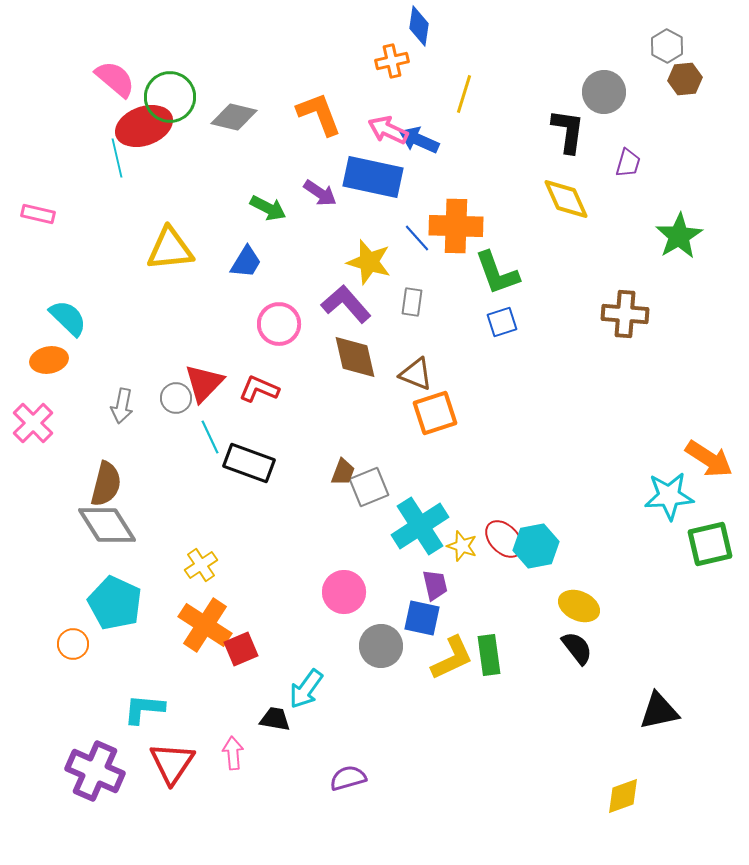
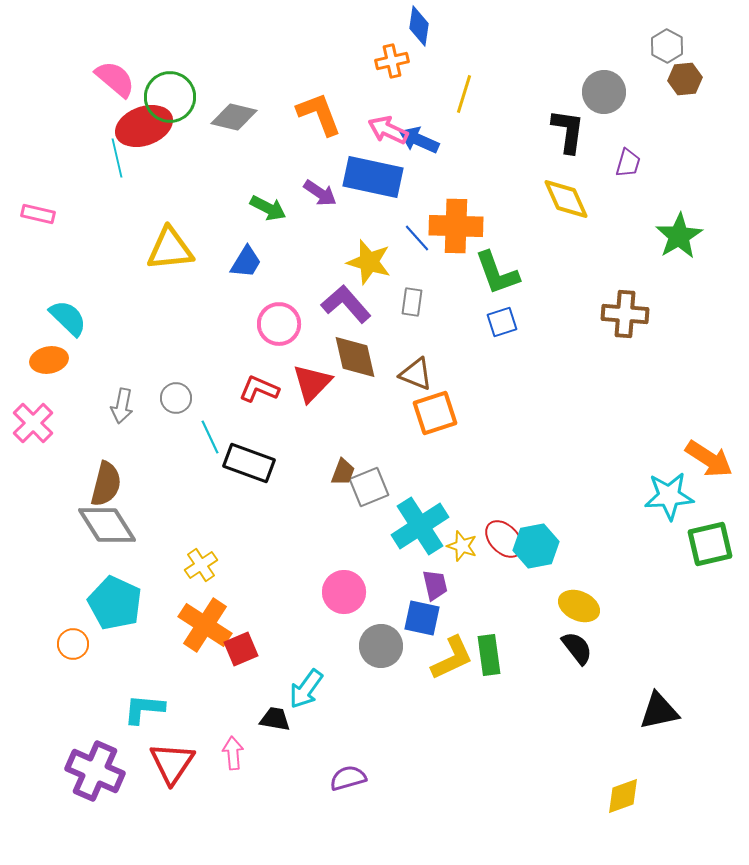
red triangle at (204, 383): moved 108 px right
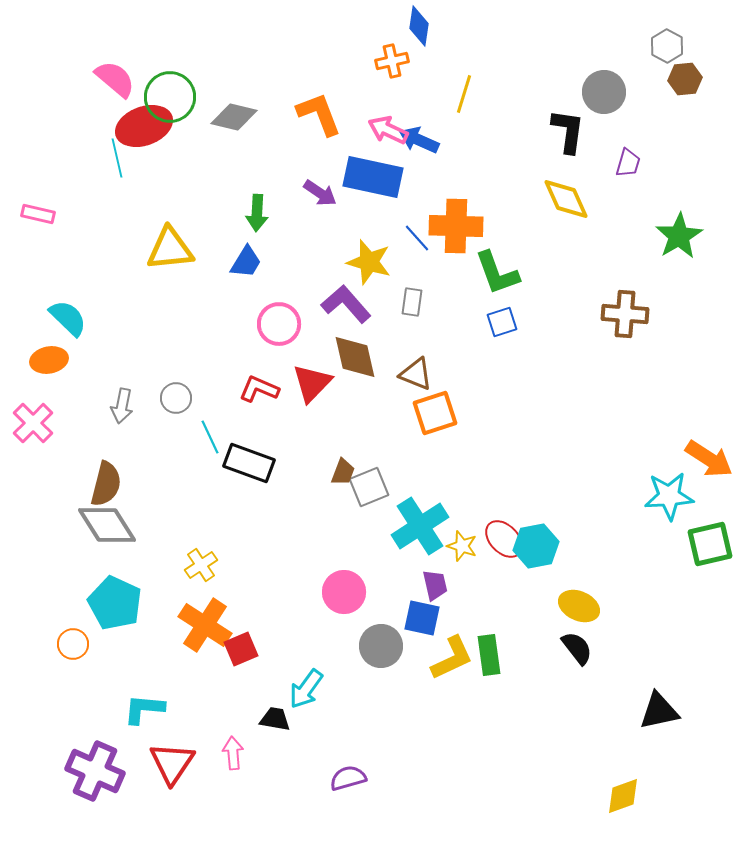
green arrow at (268, 208): moved 11 px left, 5 px down; rotated 66 degrees clockwise
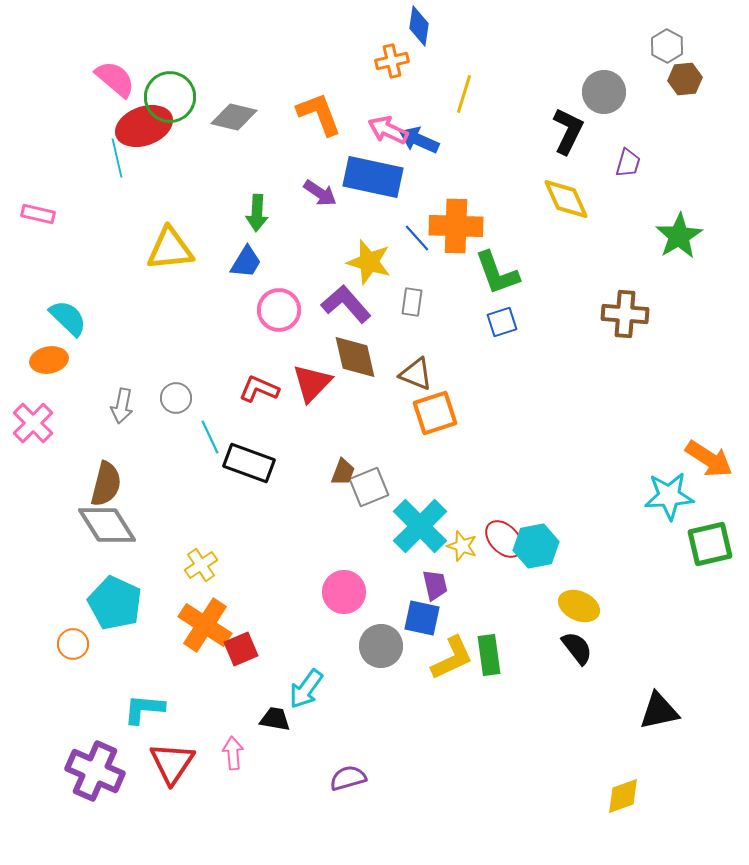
black L-shape at (568, 131): rotated 18 degrees clockwise
pink circle at (279, 324): moved 14 px up
cyan cross at (420, 526): rotated 12 degrees counterclockwise
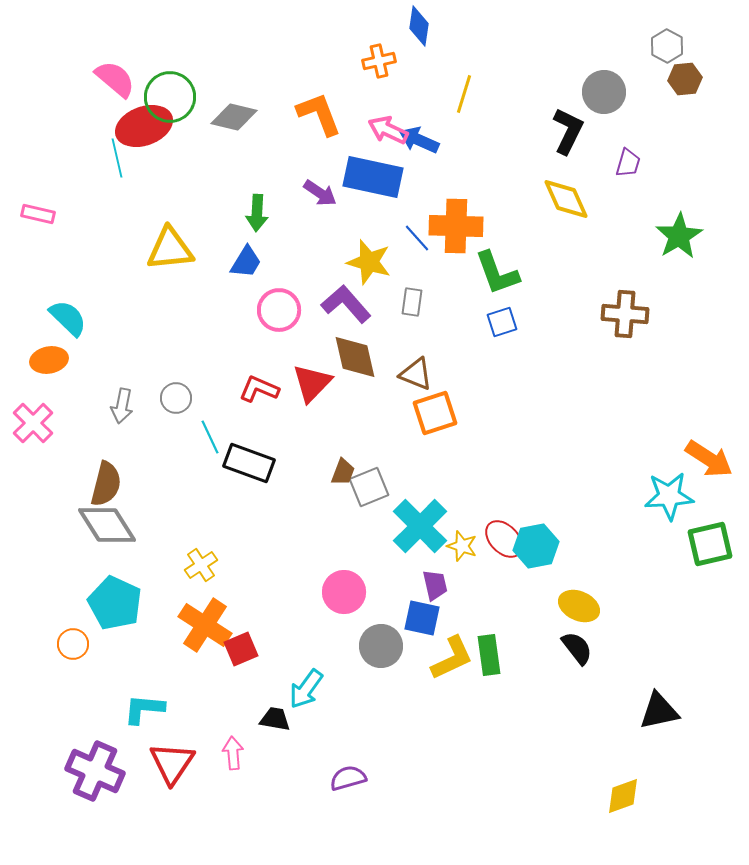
orange cross at (392, 61): moved 13 px left
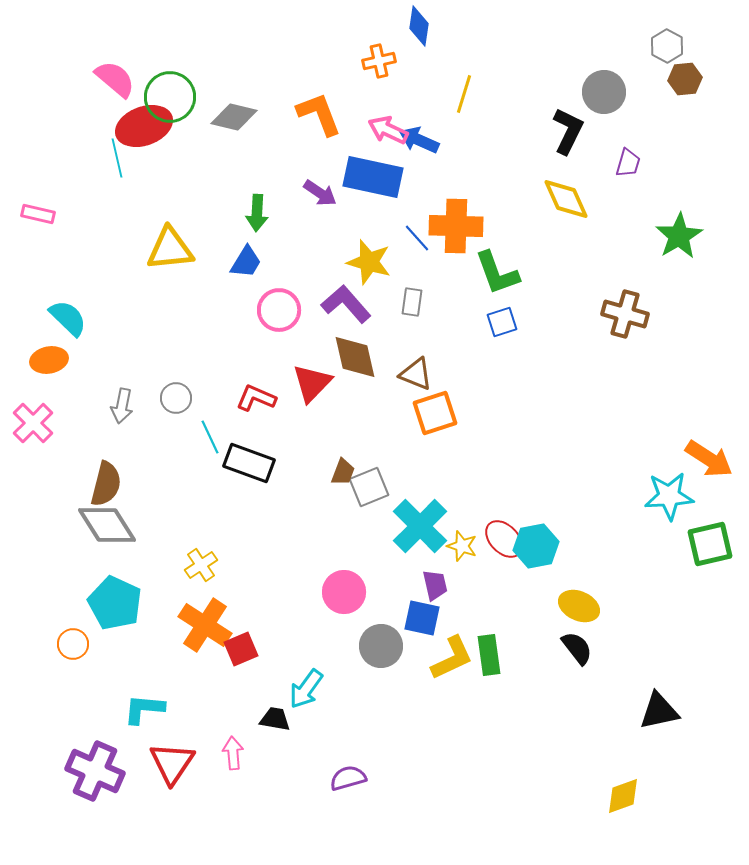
brown cross at (625, 314): rotated 12 degrees clockwise
red L-shape at (259, 389): moved 3 px left, 9 px down
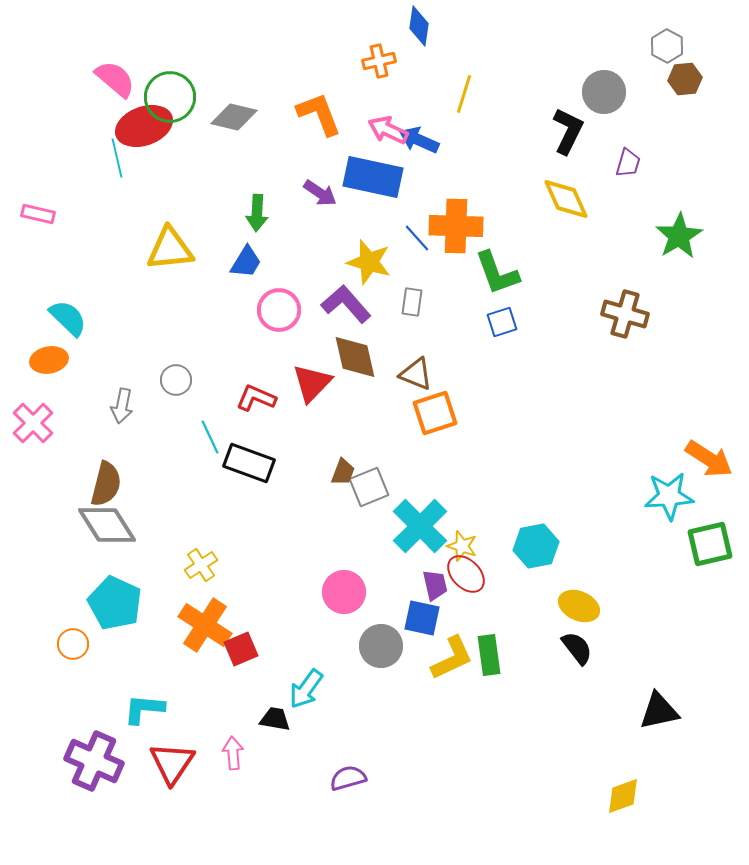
gray circle at (176, 398): moved 18 px up
red ellipse at (504, 539): moved 38 px left, 35 px down
purple cross at (95, 771): moved 1 px left, 10 px up
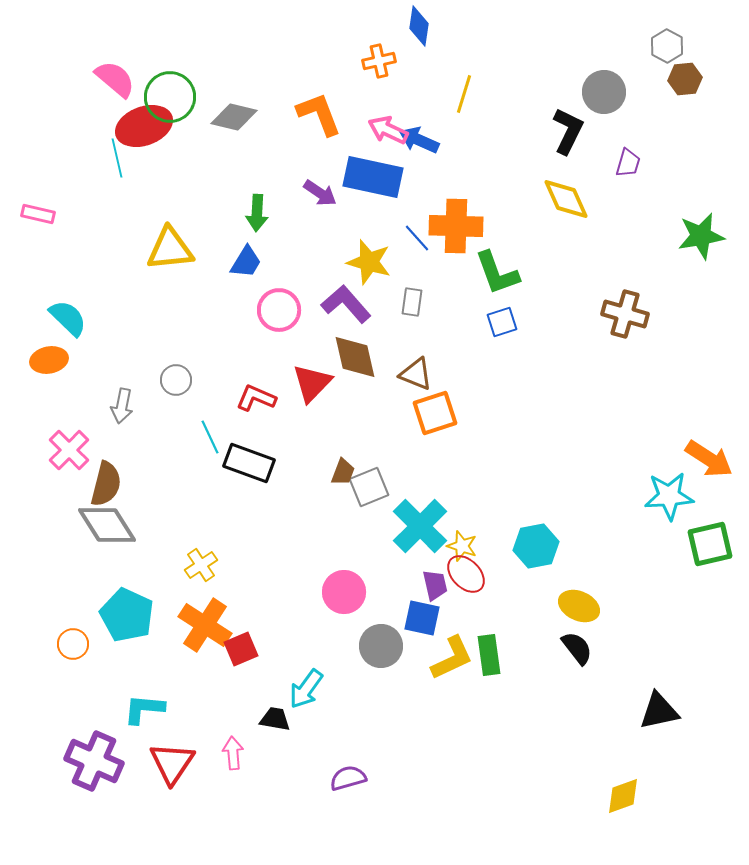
green star at (679, 236): moved 22 px right; rotated 21 degrees clockwise
pink cross at (33, 423): moved 36 px right, 27 px down
cyan pentagon at (115, 603): moved 12 px right, 12 px down
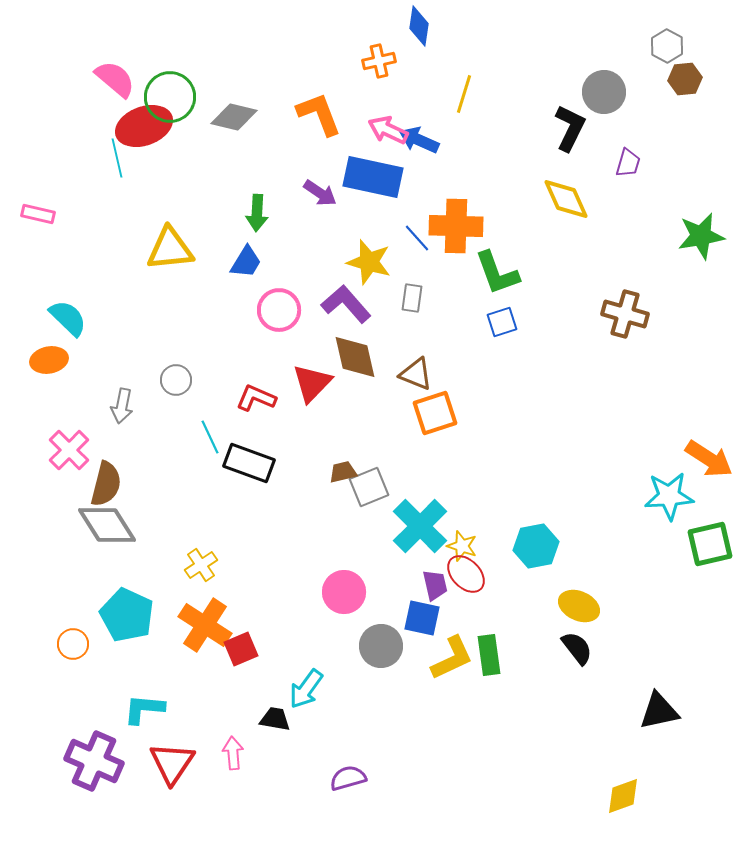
black L-shape at (568, 131): moved 2 px right, 3 px up
gray rectangle at (412, 302): moved 4 px up
brown trapezoid at (343, 472): rotated 124 degrees counterclockwise
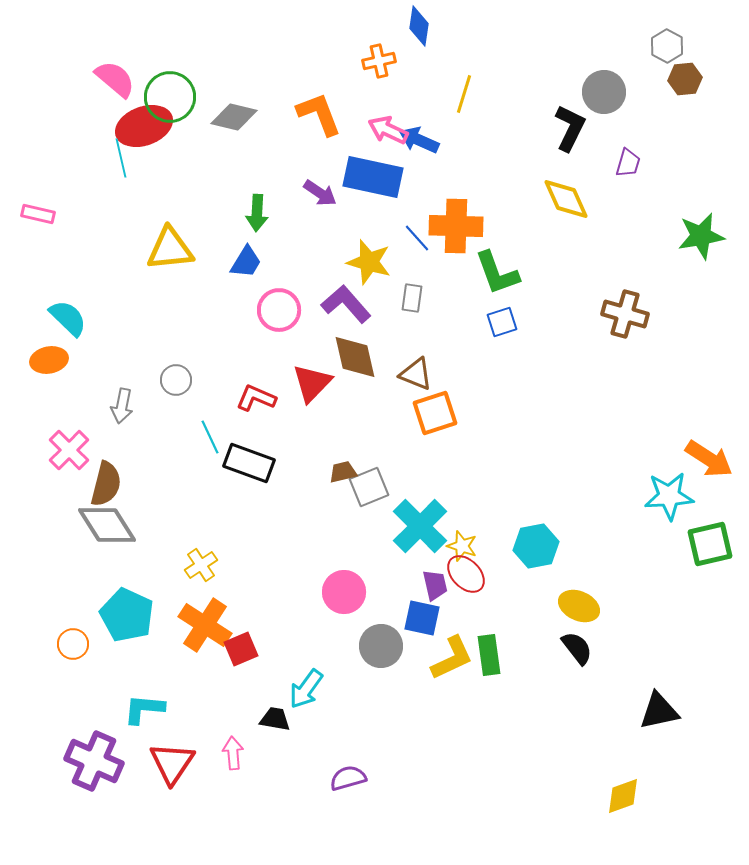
cyan line at (117, 158): moved 4 px right
